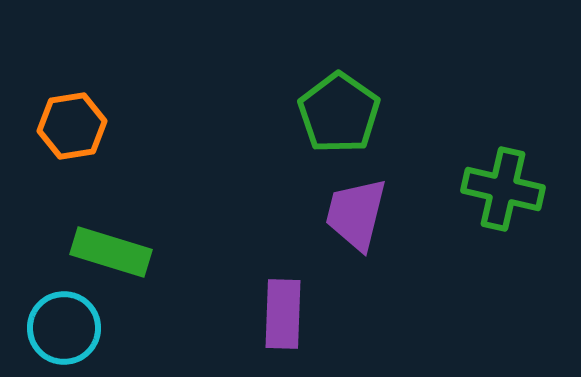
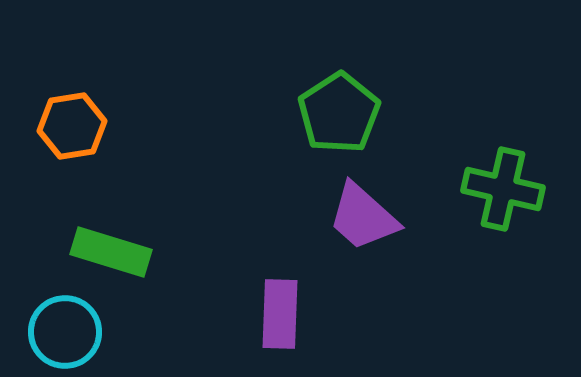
green pentagon: rotated 4 degrees clockwise
purple trapezoid: moved 7 px right, 3 px down; rotated 62 degrees counterclockwise
purple rectangle: moved 3 px left
cyan circle: moved 1 px right, 4 px down
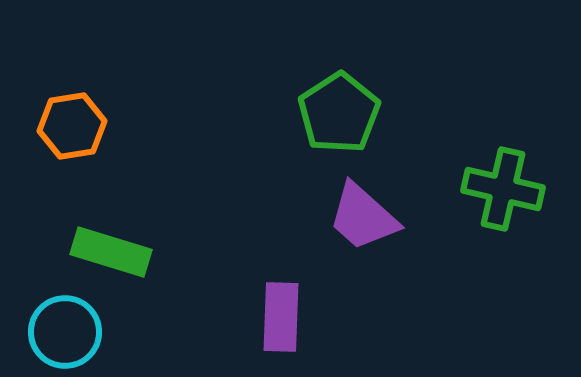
purple rectangle: moved 1 px right, 3 px down
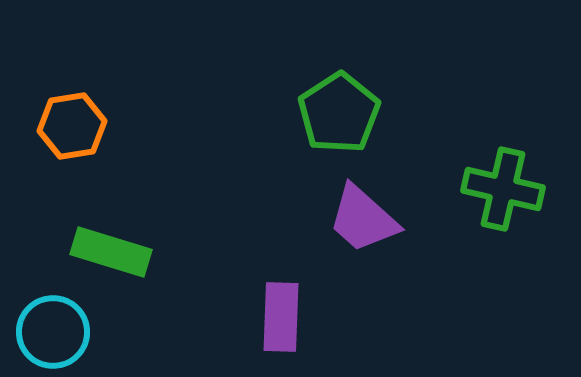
purple trapezoid: moved 2 px down
cyan circle: moved 12 px left
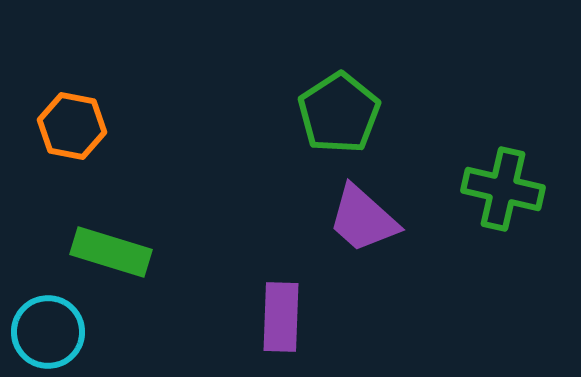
orange hexagon: rotated 20 degrees clockwise
cyan circle: moved 5 px left
